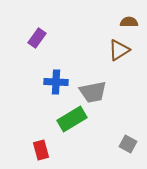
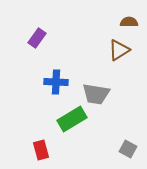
gray trapezoid: moved 3 px right, 2 px down; rotated 20 degrees clockwise
gray square: moved 5 px down
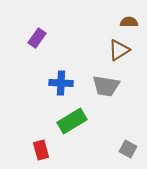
blue cross: moved 5 px right, 1 px down
gray trapezoid: moved 10 px right, 8 px up
green rectangle: moved 2 px down
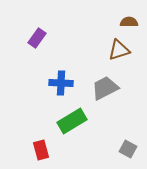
brown triangle: rotated 15 degrees clockwise
gray trapezoid: moved 1 px left, 2 px down; rotated 144 degrees clockwise
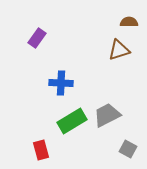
gray trapezoid: moved 2 px right, 27 px down
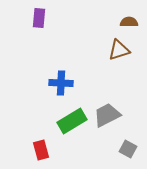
purple rectangle: moved 2 px right, 20 px up; rotated 30 degrees counterclockwise
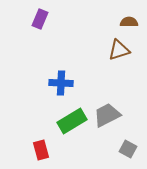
purple rectangle: moved 1 px right, 1 px down; rotated 18 degrees clockwise
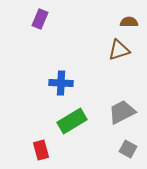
gray trapezoid: moved 15 px right, 3 px up
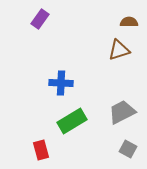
purple rectangle: rotated 12 degrees clockwise
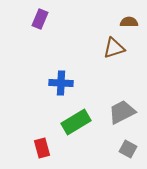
purple rectangle: rotated 12 degrees counterclockwise
brown triangle: moved 5 px left, 2 px up
green rectangle: moved 4 px right, 1 px down
red rectangle: moved 1 px right, 2 px up
